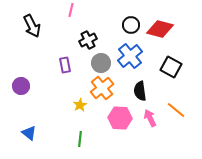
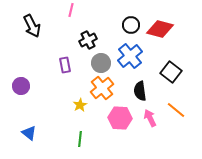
black square: moved 5 px down; rotated 10 degrees clockwise
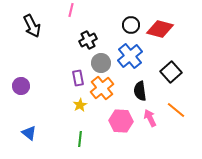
purple rectangle: moved 13 px right, 13 px down
black square: rotated 10 degrees clockwise
pink hexagon: moved 1 px right, 3 px down
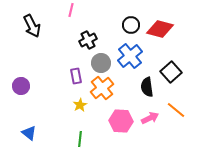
purple rectangle: moved 2 px left, 2 px up
black semicircle: moved 7 px right, 4 px up
pink arrow: rotated 90 degrees clockwise
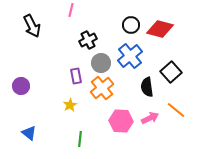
yellow star: moved 10 px left
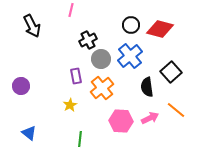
gray circle: moved 4 px up
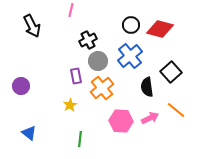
gray circle: moved 3 px left, 2 px down
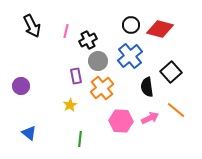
pink line: moved 5 px left, 21 px down
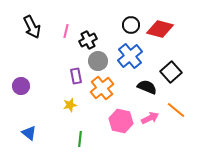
black arrow: moved 1 px down
black semicircle: rotated 120 degrees clockwise
yellow star: rotated 16 degrees clockwise
pink hexagon: rotated 10 degrees clockwise
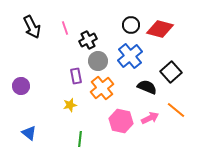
pink line: moved 1 px left, 3 px up; rotated 32 degrees counterclockwise
